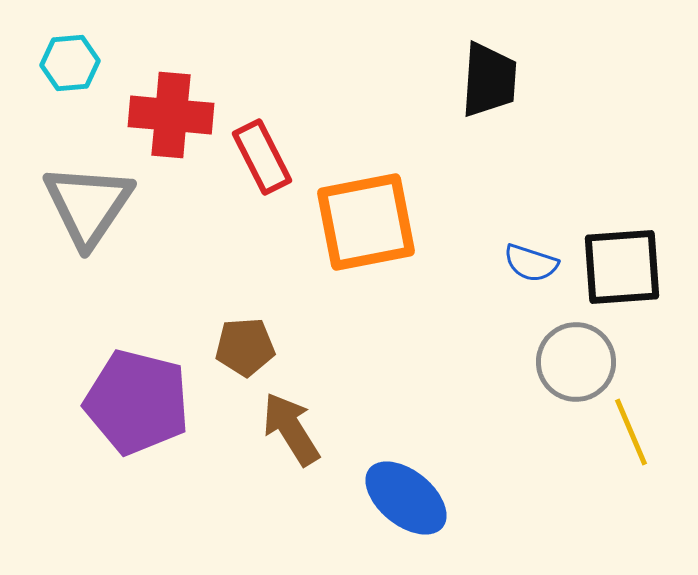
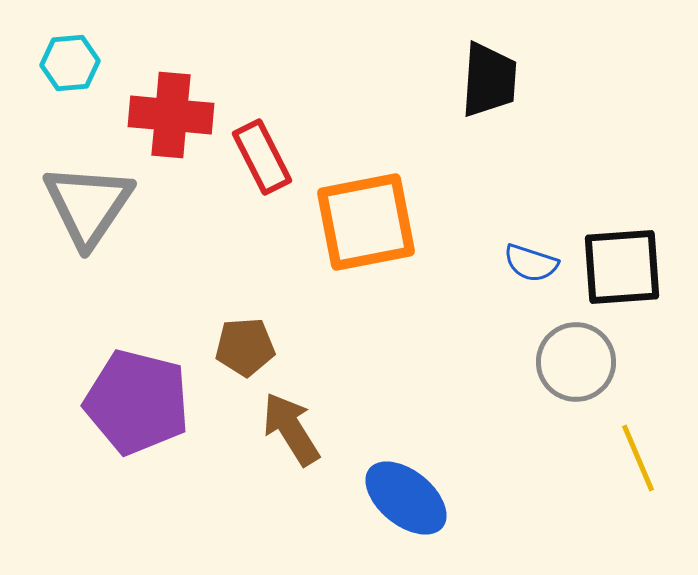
yellow line: moved 7 px right, 26 px down
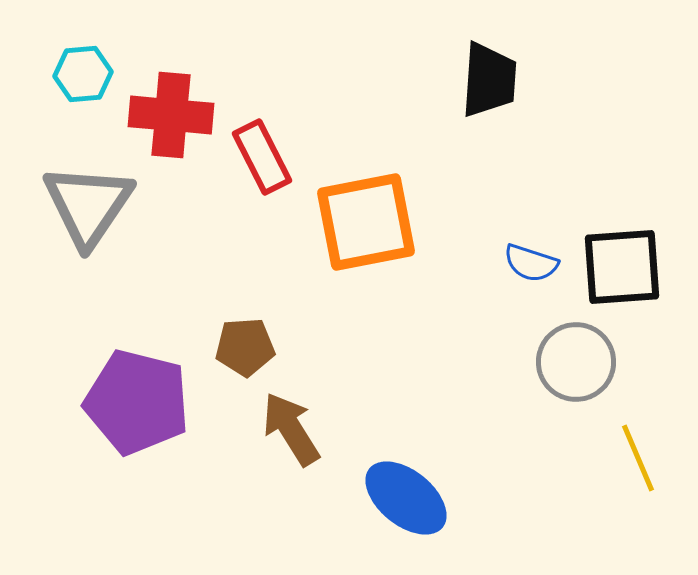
cyan hexagon: moved 13 px right, 11 px down
